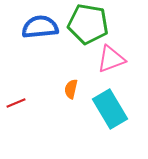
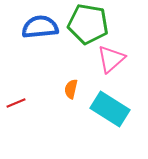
pink triangle: rotated 20 degrees counterclockwise
cyan rectangle: rotated 27 degrees counterclockwise
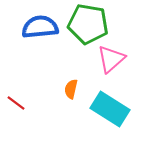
red line: rotated 60 degrees clockwise
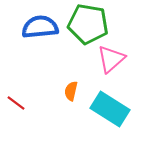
orange semicircle: moved 2 px down
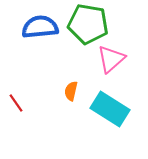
red line: rotated 18 degrees clockwise
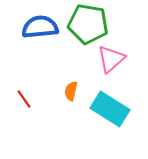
red line: moved 8 px right, 4 px up
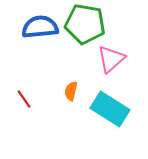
green pentagon: moved 3 px left
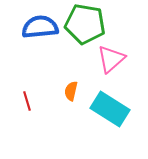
red line: moved 3 px right, 2 px down; rotated 18 degrees clockwise
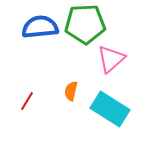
green pentagon: rotated 12 degrees counterclockwise
red line: rotated 48 degrees clockwise
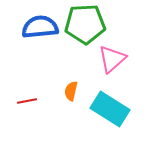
pink triangle: moved 1 px right
red line: rotated 48 degrees clockwise
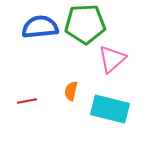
cyan rectangle: rotated 18 degrees counterclockwise
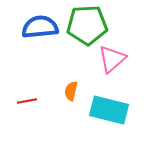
green pentagon: moved 2 px right, 1 px down
cyan rectangle: moved 1 px left, 1 px down
